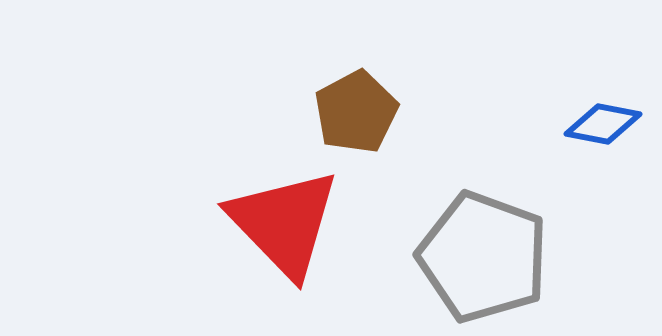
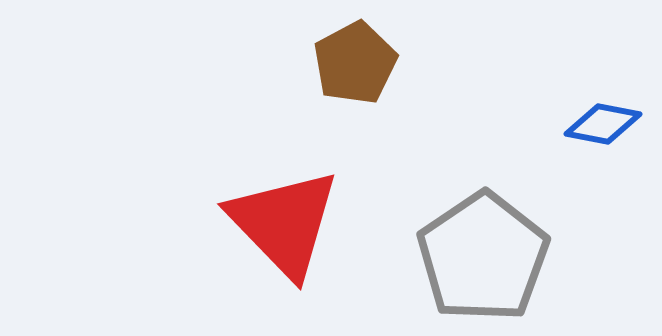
brown pentagon: moved 1 px left, 49 px up
gray pentagon: rotated 18 degrees clockwise
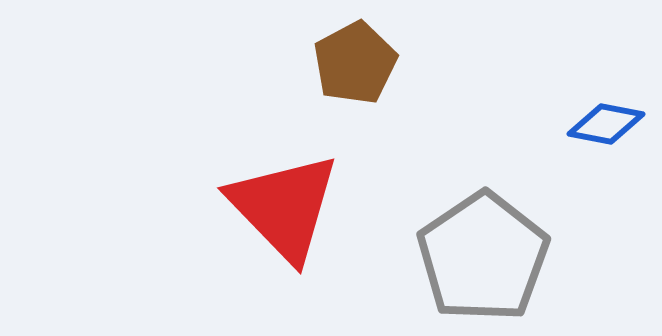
blue diamond: moved 3 px right
red triangle: moved 16 px up
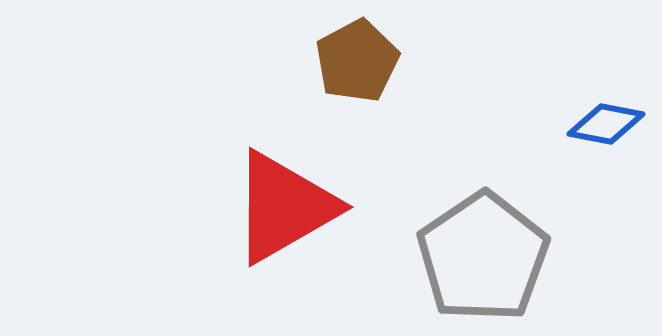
brown pentagon: moved 2 px right, 2 px up
red triangle: rotated 44 degrees clockwise
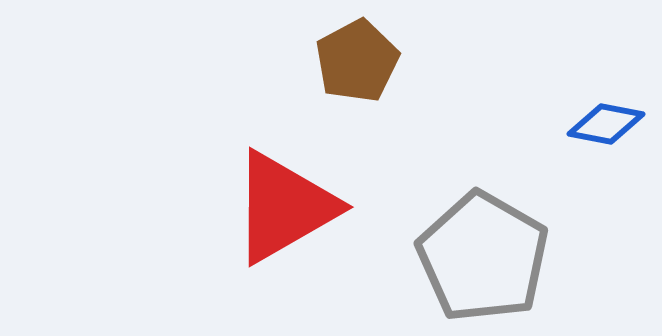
gray pentagon: rotated 8 degrees counterclockwise
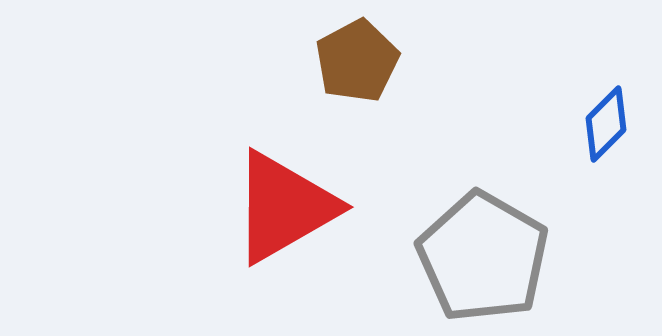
blue diamond: rotated 56 degrees counterclockwise
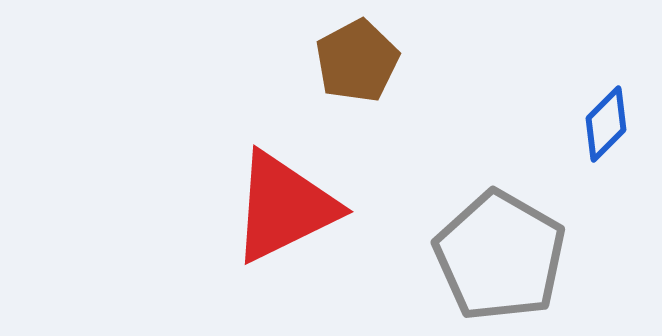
red triangle: rotated 4 degrees clockwise
gray pentagon: moved 17 px right, 1 px up
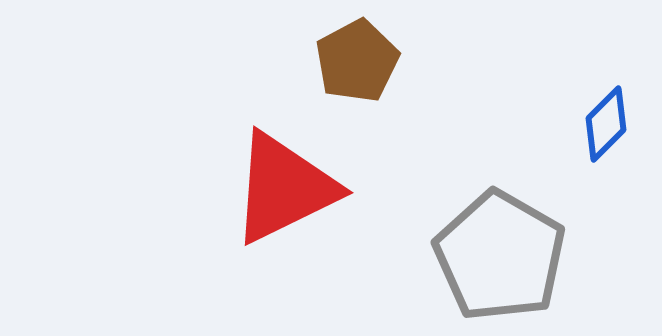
red triangle: moved 19 px up
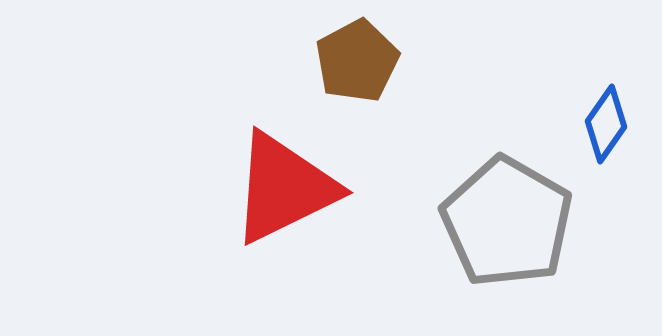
blue diamond: rotated 10 degrees counterclockwise
gray pentagon: moved 7 px right, 34 px up
